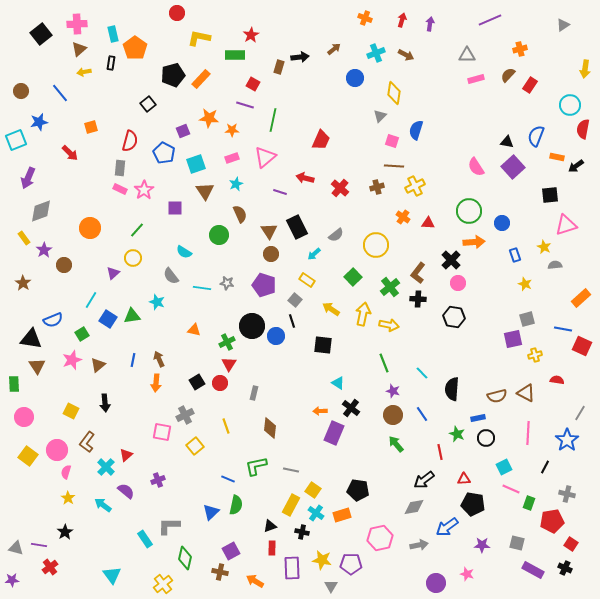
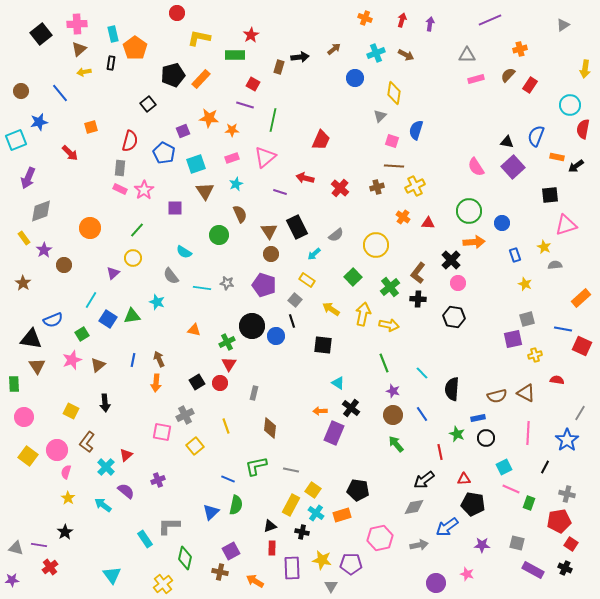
red pentagon at (552, 521): moved 7 px right
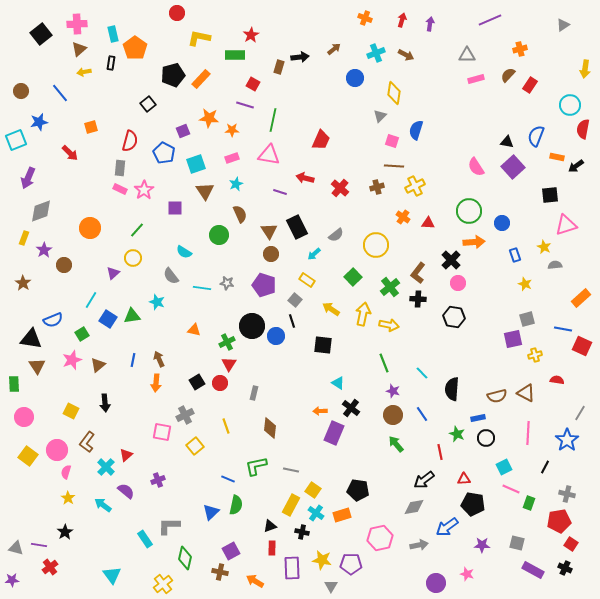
pink triangle at (265, 157): moved 4 px right, 2 px up; rotated 50 degrees clockwise
yellow rectangle at (24, 238): rotated 56 degrees clockwise
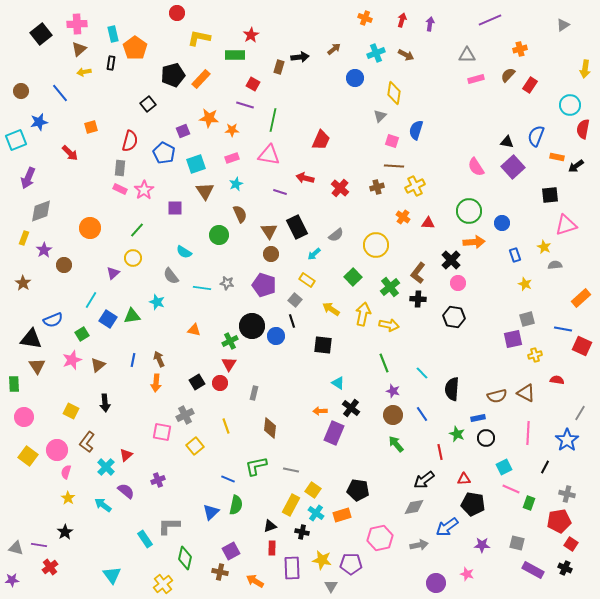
green cross at (227, 342): moved 3 px right, 1 px up
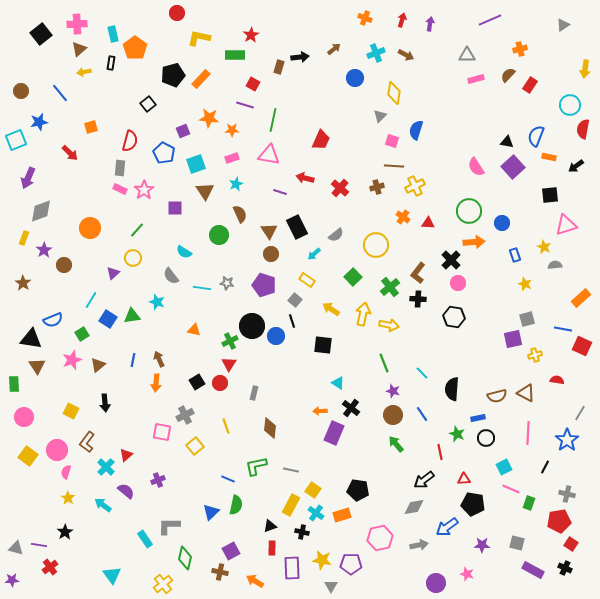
orange rectangle at (557, 157): moved 8 px left
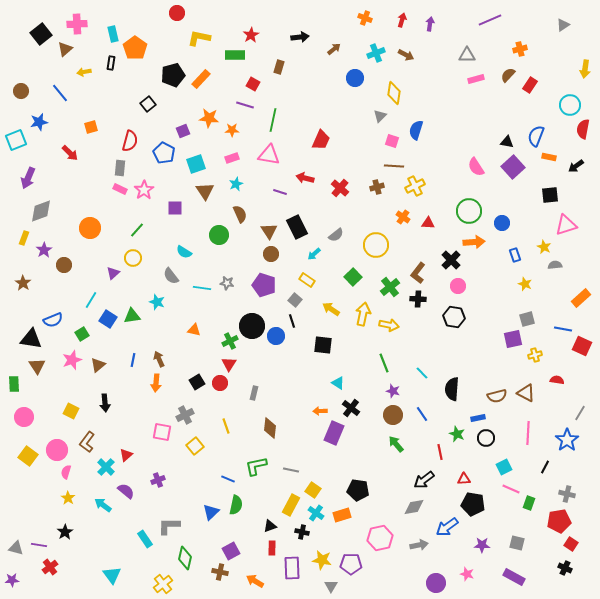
brown triangle at (79, 49): moved 14 px left
black arrow at (300, 57): moved 20 px up
pink circle at (458, 283): moved 3 px down
purple rectangle at (533, 570): moved 19 px left, 7 px down
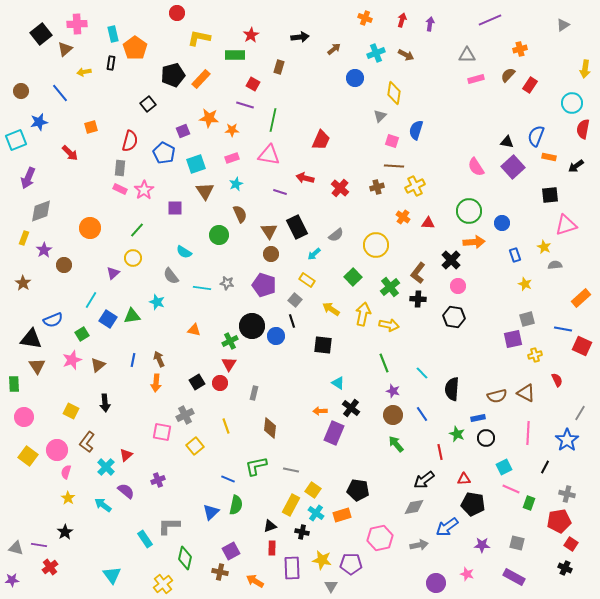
cyan circle at (570, 105): moved 2 px right, 2 px up
red semicircle at (557, 380): rotated 56 degrees clockwise
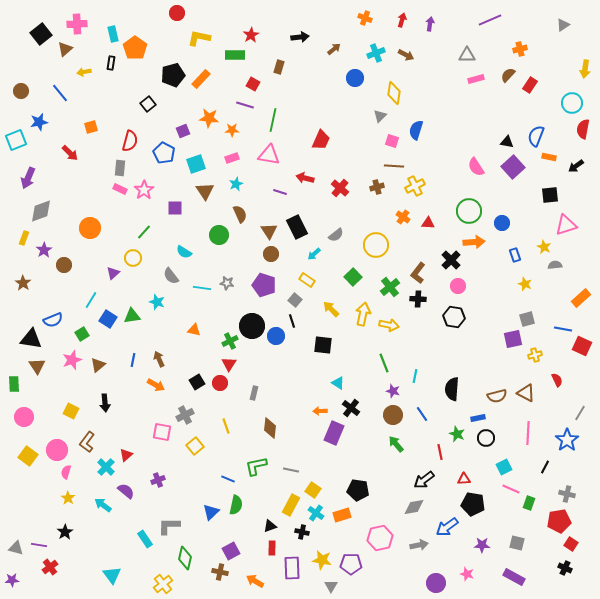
green line at (137, 230): moved 7 px right, 2 px down
yellow arrow at (331, 309): rotated 12 degrees clockwise
cyan line at (422, 373): moved 7 px left, 3 px down; rotated 56 degrees clockwise
orange arrow at (156, 383): moved 2 px down; rotated 66 degrees counterclockwise
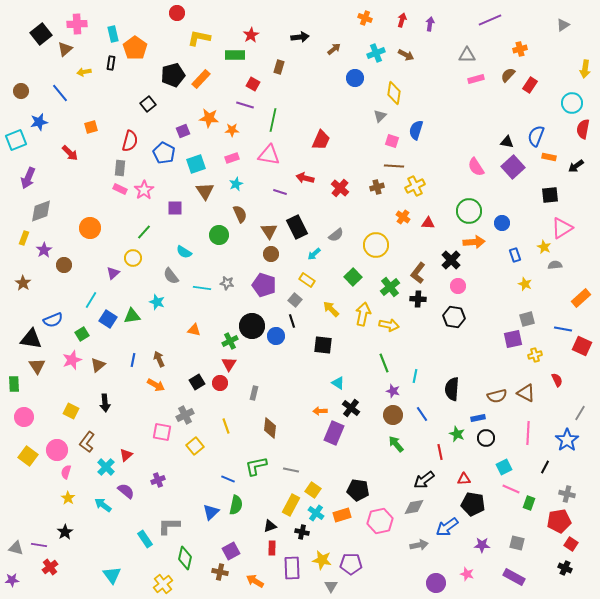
pink triangle at (566, 225): moved 4 px left, 3 px down; rotated 15 degrees counterclockwise
pink hexagon at (380, 538): moved 17 px up
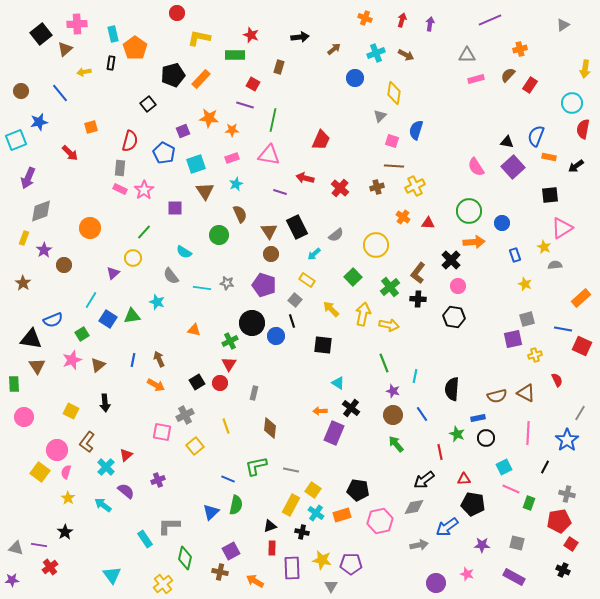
red star at (251, 35): rotated 21 degrees counterclockwise
black circle at (252, 326): moved 3 px up
yellow square at (28, 456): moved 12 px right, 16 px down
black cross at (565, 568): moved 2 px left, 2 px down
